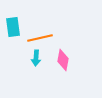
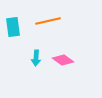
orange line: moved 8 px right, 17 px up
pink diamond: rotated 65 degrees counterclockwise
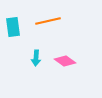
pink diamond: moved 2 px right, 1 px down
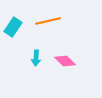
cyan rectangle: rotated 42 degrees clockwise
pink diamond: rotated 10 degrees clockwise
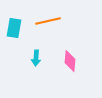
cyan rectangle: moved 1 px right, 1 px down; rotated 24 degrees counterclockwise
pink diamond: moved 5 px right; rotated 50 degrees clockwise
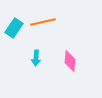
orange line: moved 5 px left, 1 px down
cyan rectangle: rotated 24 degrees clockwise
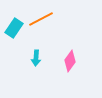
orange line: moved 2 px left, 3 px up; rotated 15 degrees counterclockwise
pink diamond: rotated 30 degrees clockwise
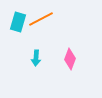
cyan rectangle: moved 4 px right, 6 px up; rotated 18 degrees counterclockwise
pink diamond: moved 2 px up; rotated 15 degrees counterclockwise
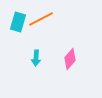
pink diamond: rotated 20 degrees clockwise
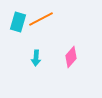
pink diamond: moved 1 px right, 2 px up
